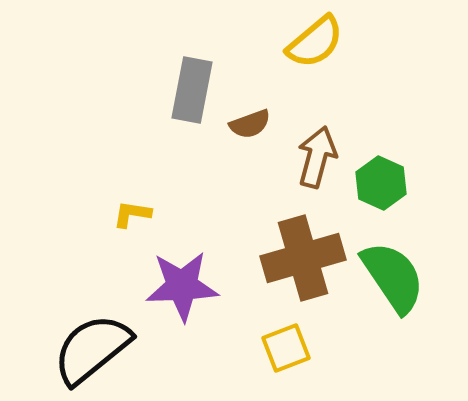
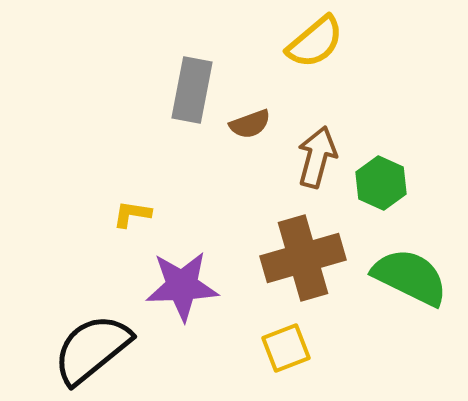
green semicircle: moved 17 px right; rotated 30 degrees counterclockwise
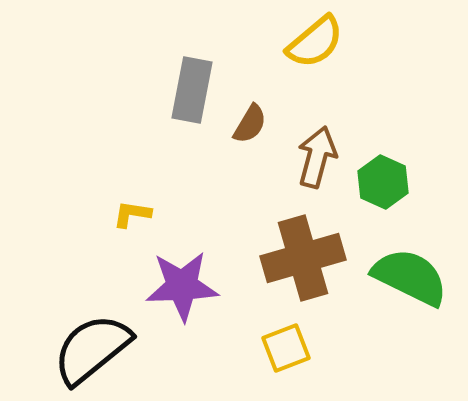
brown semicircle: rotated 39 degrees counterclockwise
green hexagon: moved 2 px right, 1 px up
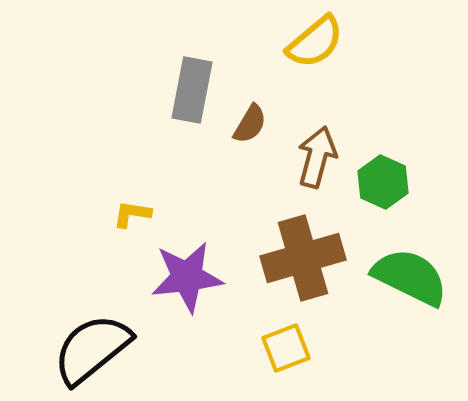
purple star: moved 5 px right, 9 px up; rotated 4 degrees counterclockwise
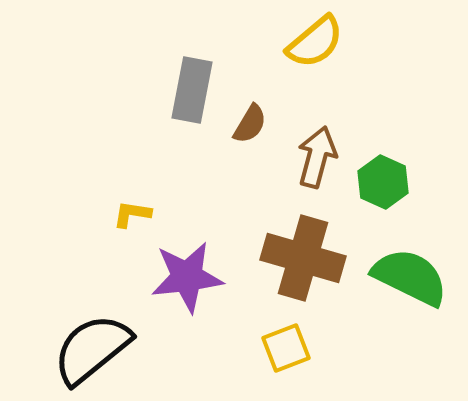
brown cross: rotated 32 degrees clockwise
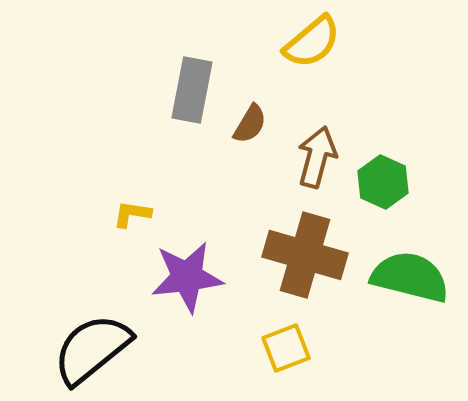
yellow semicircle: moved 3 px left
brown cross: moved 2 px right, 3 px up
green semicircle: rotated 12 degrees counterclockwise
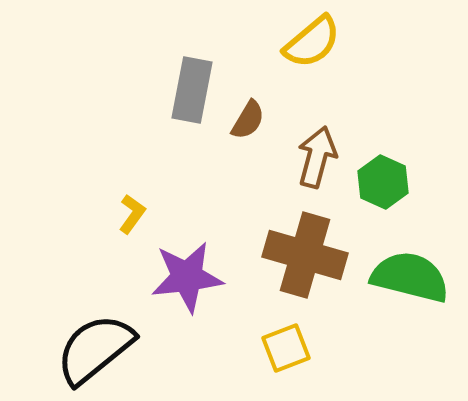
brown semicircle: moved 2 px left, 4 px up
yellow L-shape: rotated 117 degrees clockwise
black semicircle: moved 3 px right
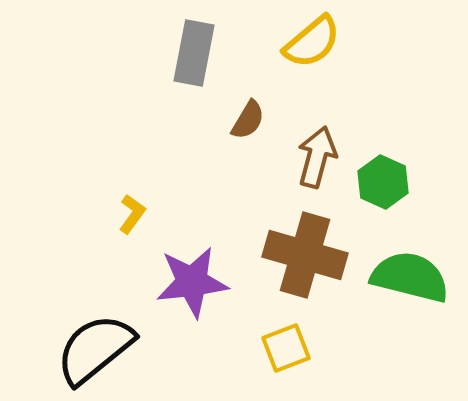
gray rectangle: moved 2 px right, 37 px up
purple star: moved 5 px right, 5 px down
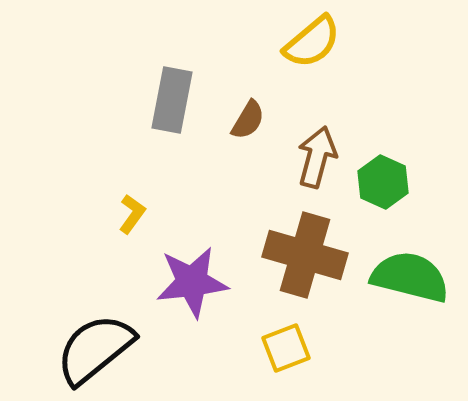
gray rectangle: moved 22 px left, 47 px down
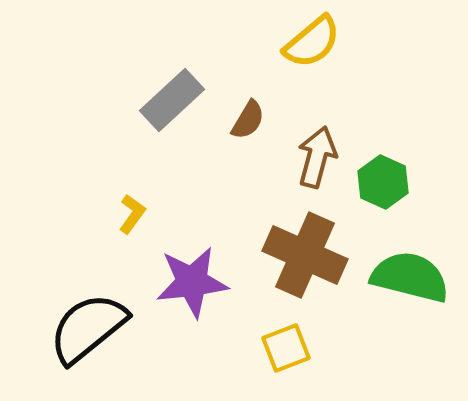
gray rectangle: rotated 36 degrees clockwise
brown cross: rotated 8 degrees clockwise
black semicircle: moved 7 px left, 21 px up
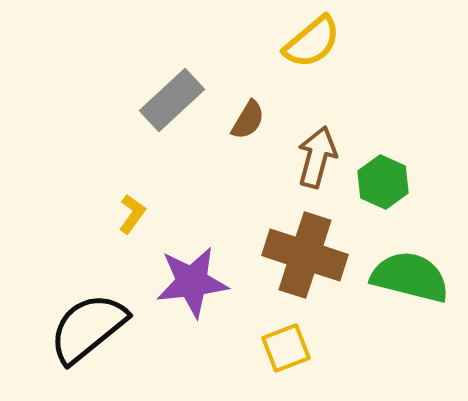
brown cross: rotated 6 degrees counterclockwise
